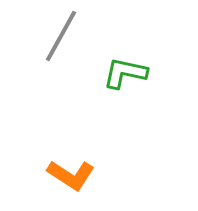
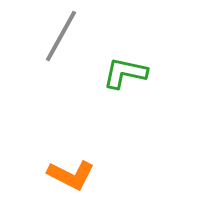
orange L-shape: rotated 6 degrees counterclockwise
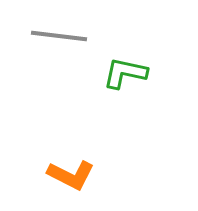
gray line: moved 2 px left; rotated 68 degrees clockwise
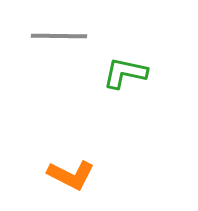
gray line: rotated 6 degrees counterclockwise
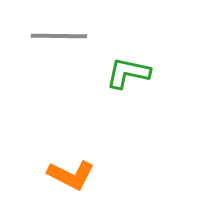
green L-shape: moved 3 px right
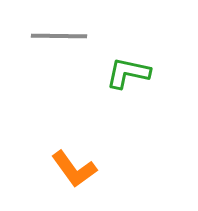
orange L-shape: moved 3 px right, 6 px up; rotated 27 degrees clockwise
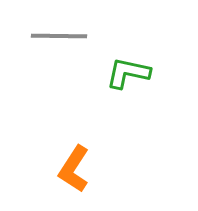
orange L-shape: rotated 69 degrees clockwise
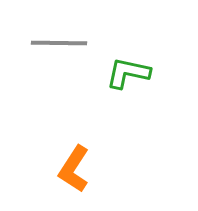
gray line: moved 7 px down
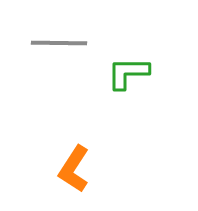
green L-shape: rotated 12 degrees counterclockwise
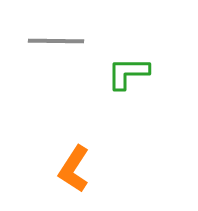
gray line: moved 3 px left, 2 px up
